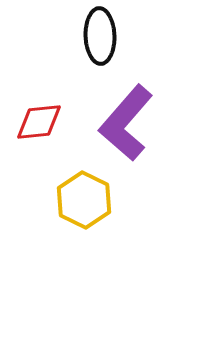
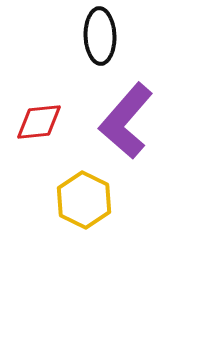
purple L-shape: moved 2 px up
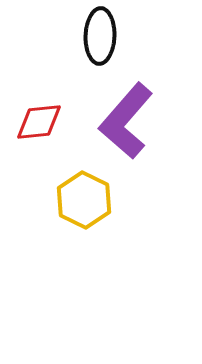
black ellipse: rotated 4 degrees clockwise
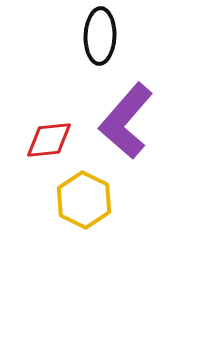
red diamond: moved 10 px right, 18 px down
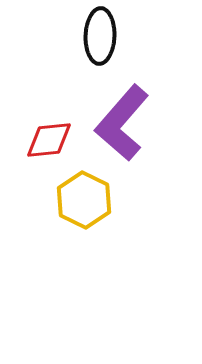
purple L-shape: moved 4 px left, 2 px down
